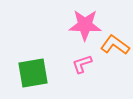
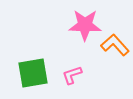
orange L-shape: rotated 12 degrees clockwise
pink L-shape: moved 10 px left, 11 px down
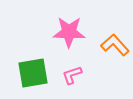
pink star: moved 16 px left, 7 px down
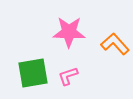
orange L-shape: moved 1 px up
pink L-shape: moved 4 px left, 1 px down
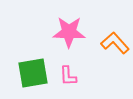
orange L-shape: moved 1 px up
pink L-shape: rotated 75 degrees counterclockwise
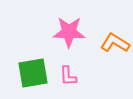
orange L-shape: rotated 16 degrees counterclockwise
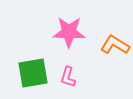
orange L-shape: moved 2 px down
pink L-shape: moved 1 px down; rotated 20 degrees clockwise
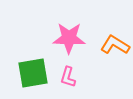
pink star: moved 6 px down
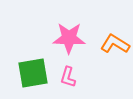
orange L-shape: moved 1 px up
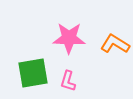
pink L-shape: moved 4 px down
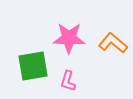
orange L-shape: moved 2 px left, 1 px up; rotated 8 degrees clockwise
green square: moved 7 px up
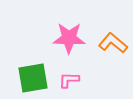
green square: moved 12 px down
pink L-shape: moved 1 px right, 1 px up; rotated 75 degrees clockwise
